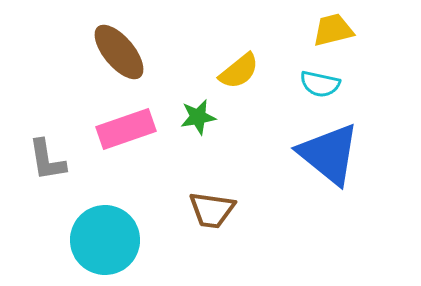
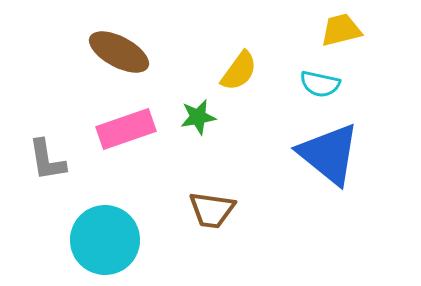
yellow trapezoid: moved 8 px right
brown ellipse: rotated 22 degrees counterclockwise
yellow semicircle: rotated 15 degrees counterclockwise
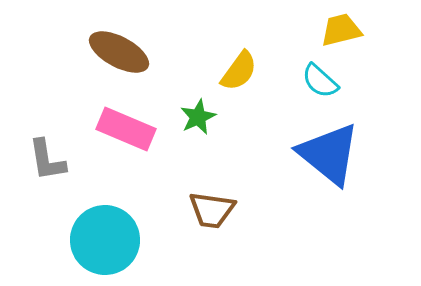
cyan semicircle: moved 3 px up; rotated 30 degrees clockwise
green star: rotated 15 degrees counterclockwise
pink rectangle: rotated 42 degrees clockwise
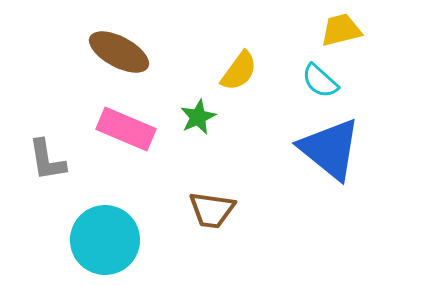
blue triangle: moved 1 px right, 5 px up
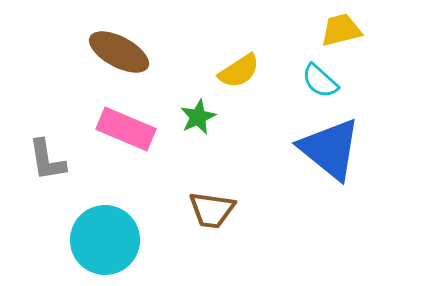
yellow semicircle: rotated 21 degrees clockwise
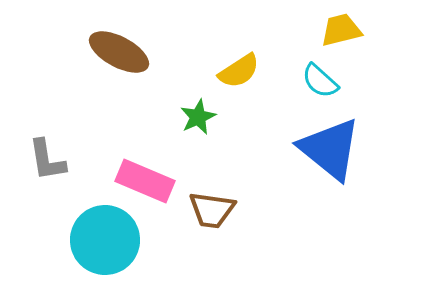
pink rectangle: moved 19 px right, 52 px down
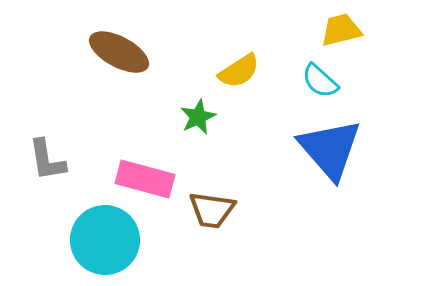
blue triangle: rotated 10 degrees clockwise
pink rectangle: moved 2 px up; rotated 8 degrees counterclockwise
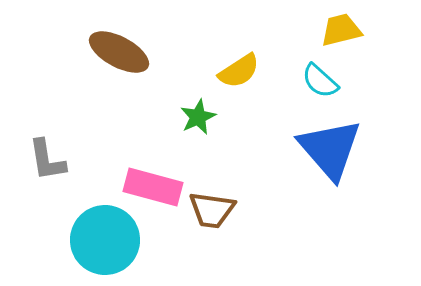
pink rectangle: moved 8 px right, 8 px down
